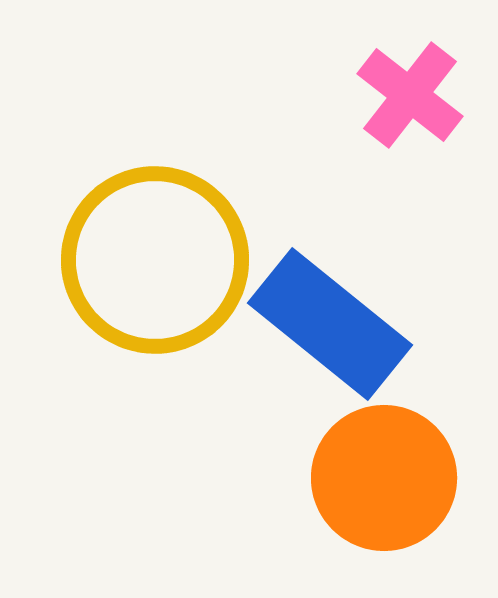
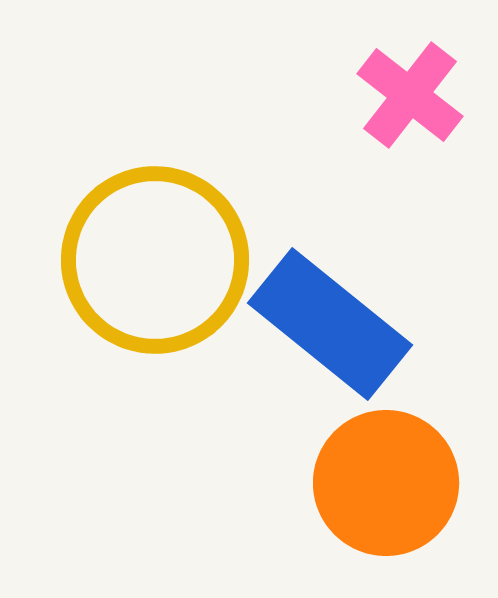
orange circle: moved 2 px right, 5 px down
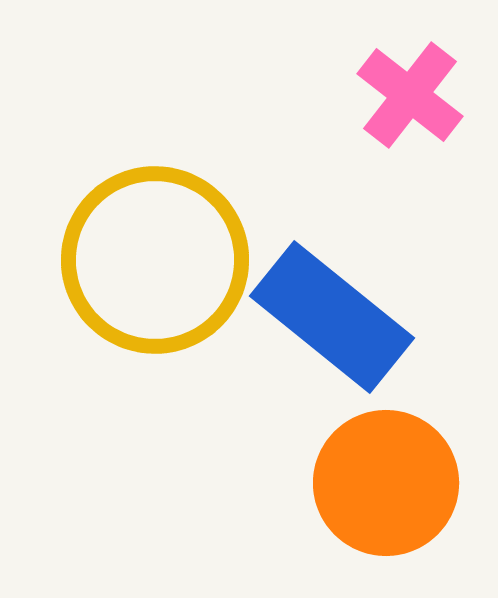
blue rectangle: moved 2 px right, 7 px up
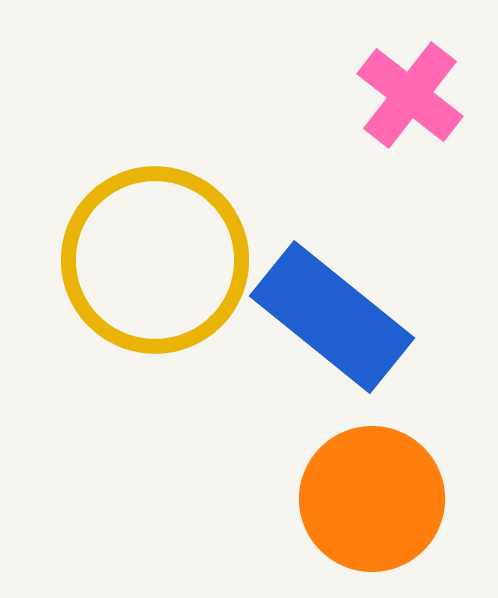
orange circle: moved 14 px left, 16 px down
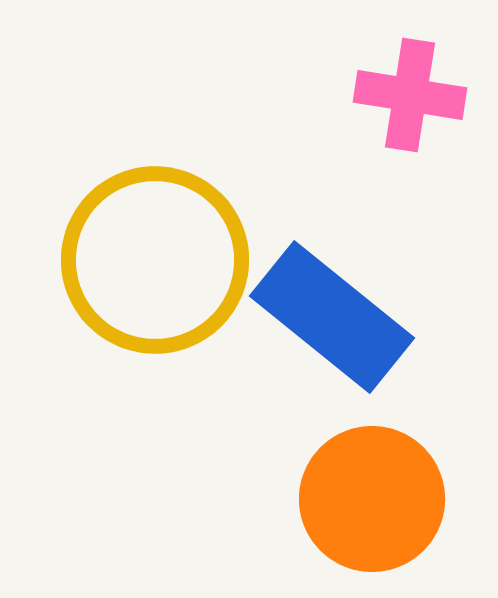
pink cross: rotated 29 degrees counterclockwise
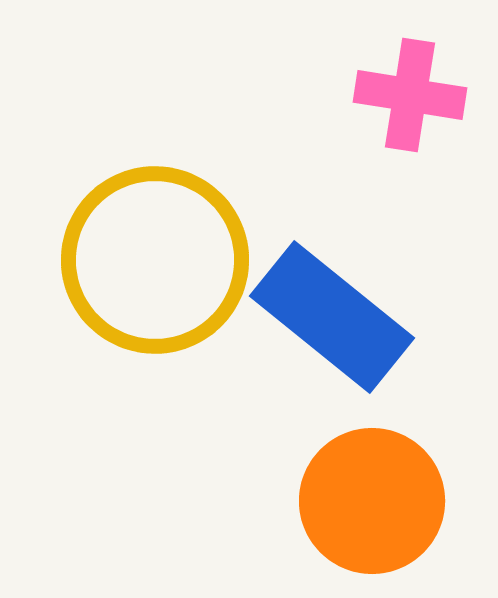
orange circle: moved 2 px down
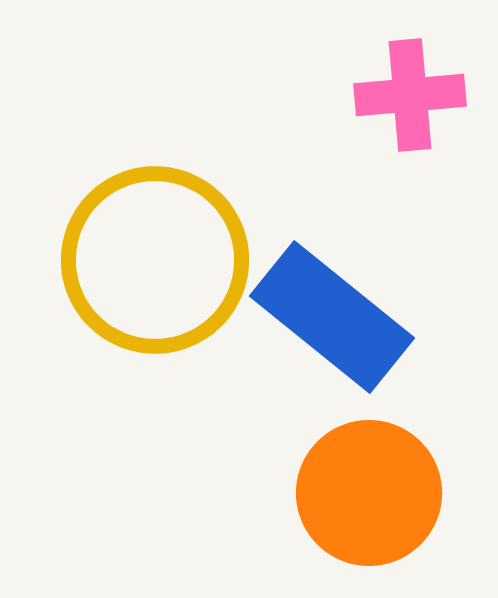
pink cross: rotated 14 degrees counterclockwise
orange circle: moved 3 px left, 8 px up
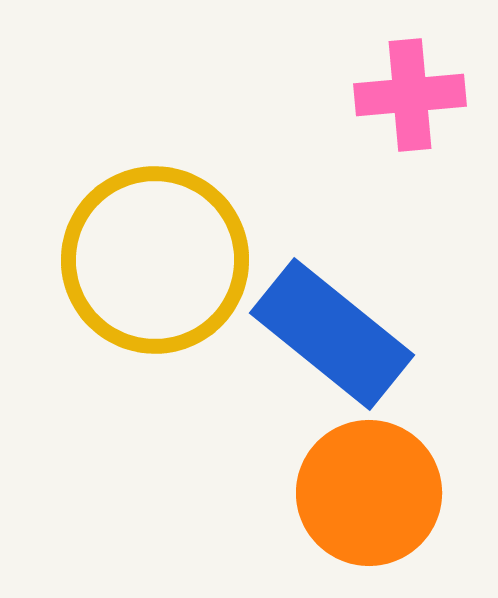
blue rectangle: moved 17 px down
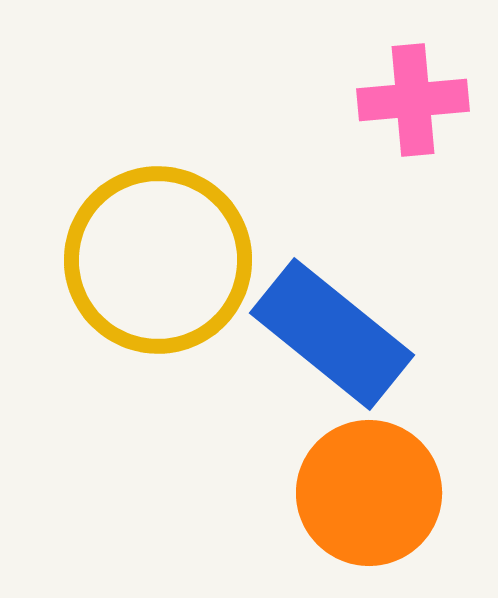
pink cross: moved 3 px right, 5 px down
yellow circle: moved 3 px right
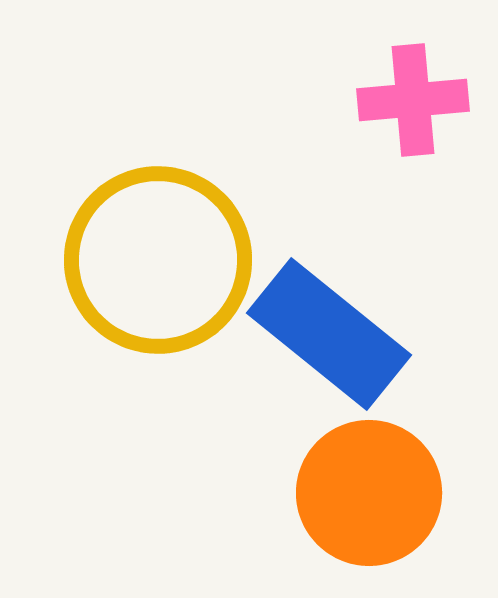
blue rectangle: moved 3 px left
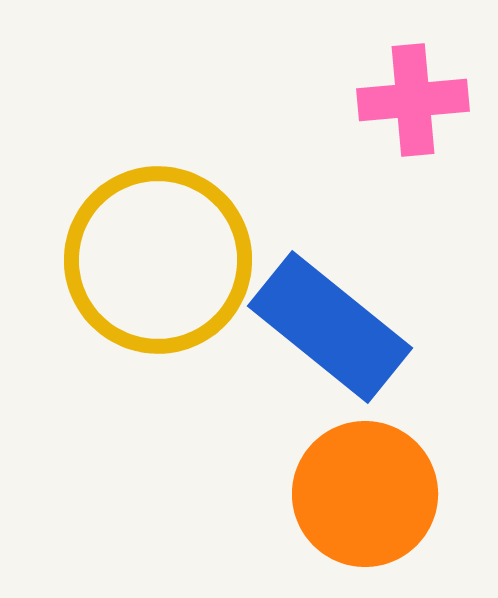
blue rectangle: moved 1 px right, 7 px up
orange circle: moved 4 px left, 1 px down
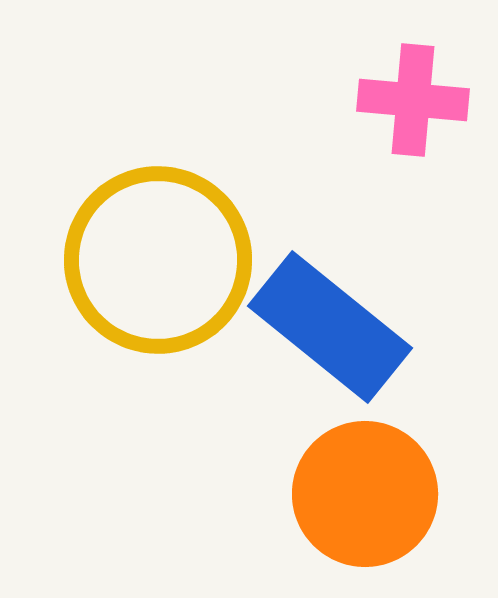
pink cross: rotated 10 degrees clockwise
